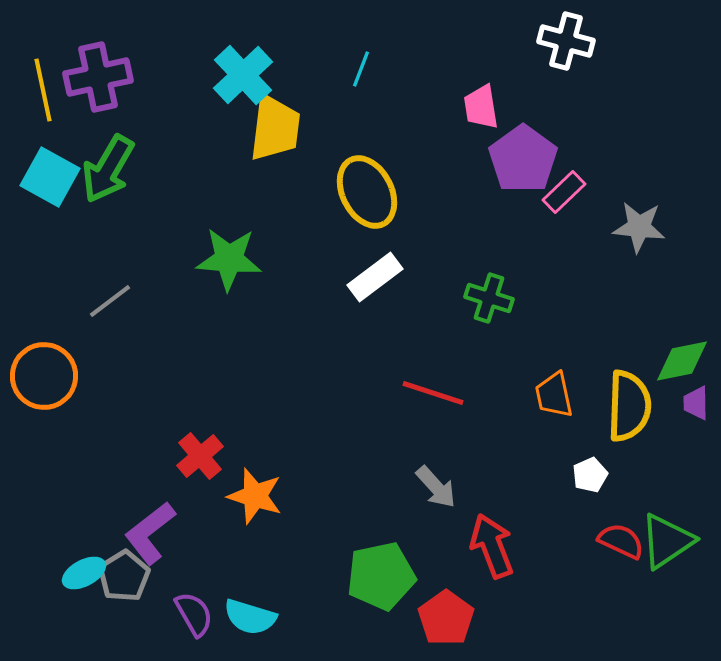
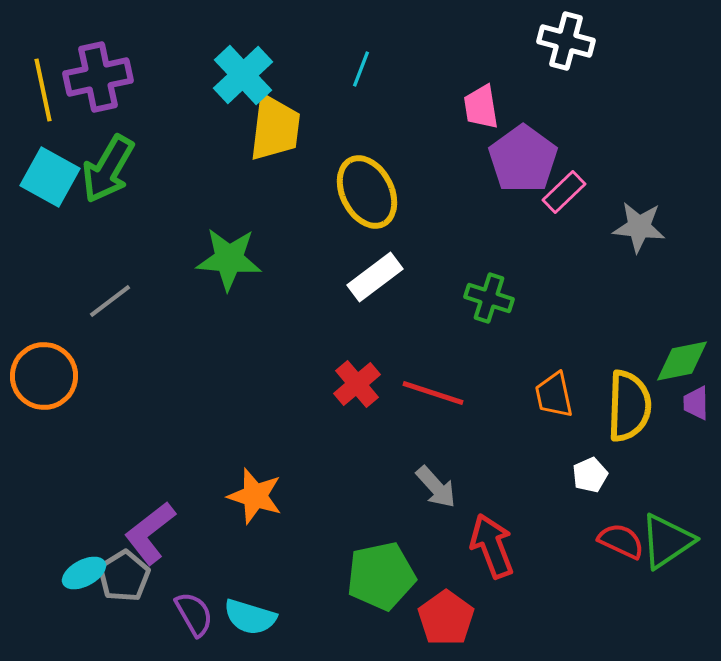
red cross: moved 157 px right, 72 px up
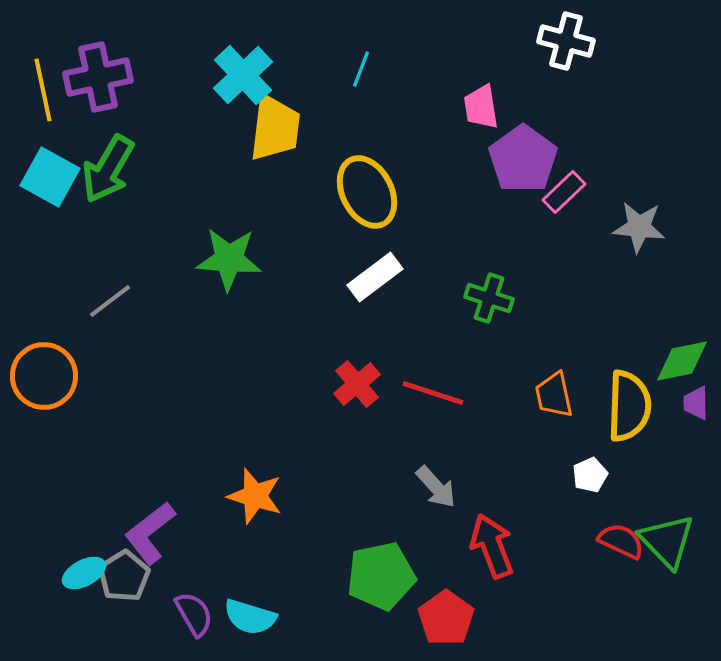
green triangle: rotated 40 degrees counterclockwise
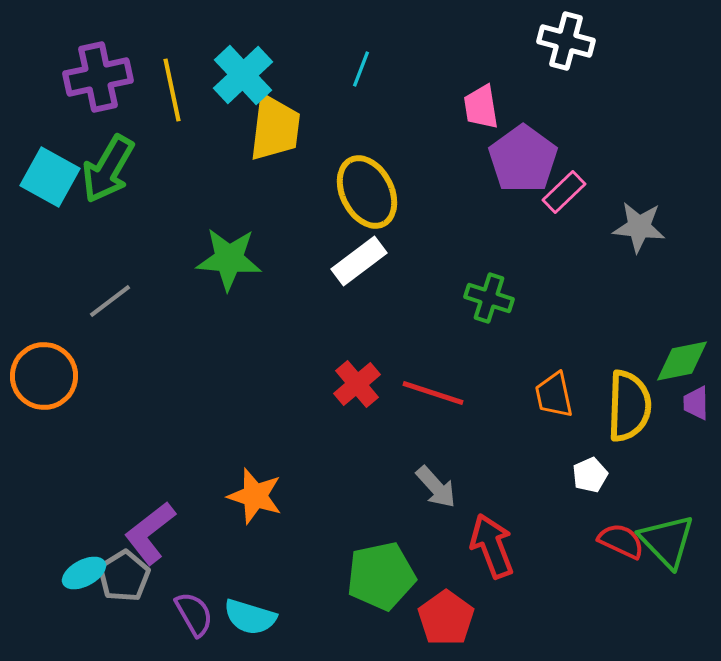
yellow line: moved 129 px right
white rectangle: moved 16 px left, 16 px up
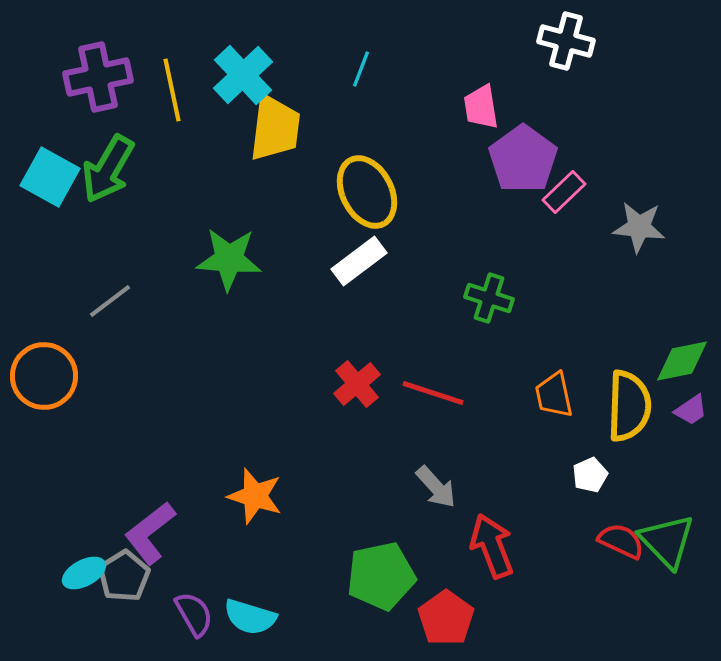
purple trapezoid: moved 5 px left, 7 px down; rotated 123 degrees counterclockwise
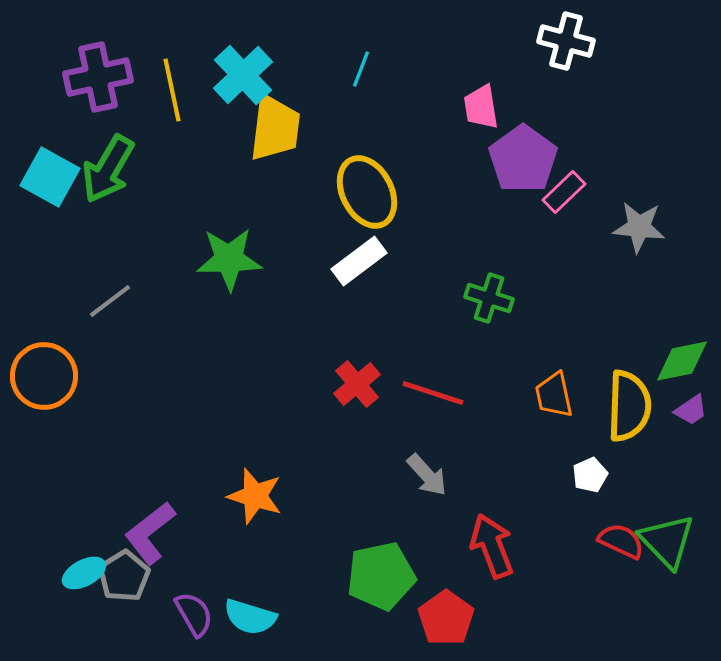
green star: rotated 6 degrees counterclockwise
gray arrow: moved 9 px left, 12 px up
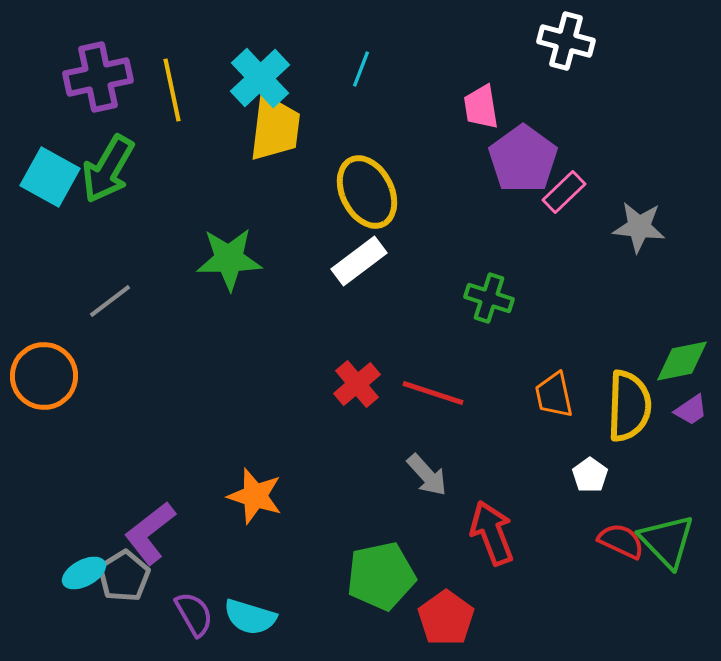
cyan cross: moved 17 px right, 3 px down
white pentagon: rotated 12 degrees counterclockwise
red arrow: moved 13 px up
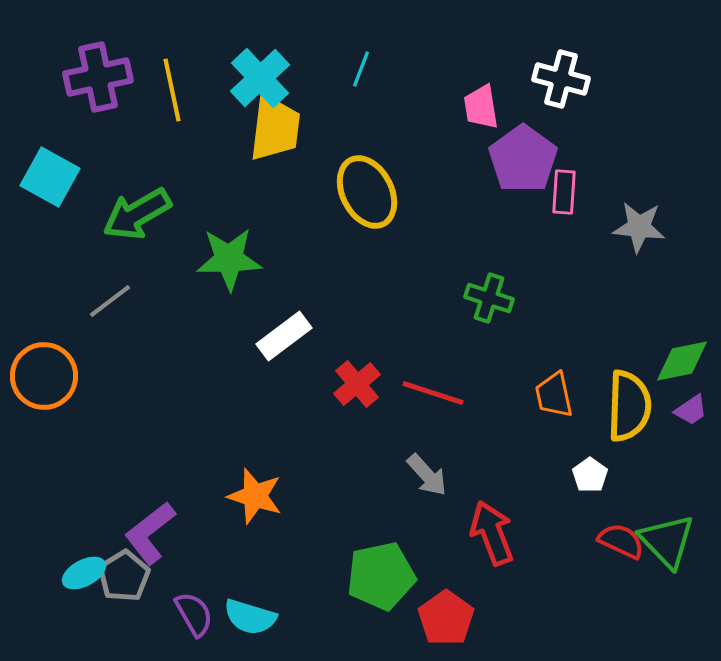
white cross: moved 5 px left, 38 px down
green arrow: moved 29 px right, 45 px down; rotated 30 degrees clockwise
pink rectangle: rotated 42 degrees counterclockwise
white rectangle: moved 75 px left, 75 px down
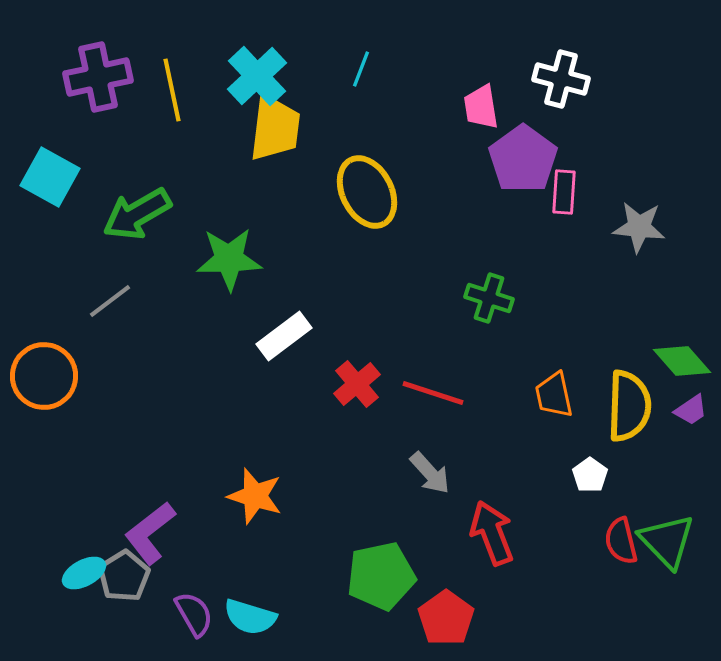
cyan cross: moved 3 px left, 2 px up
green diamond: rotated 60 degrees clockwise
gray arrow: moved 3 px right, 2 px up
red semicircle: rotated 129 degrees counterclockwise
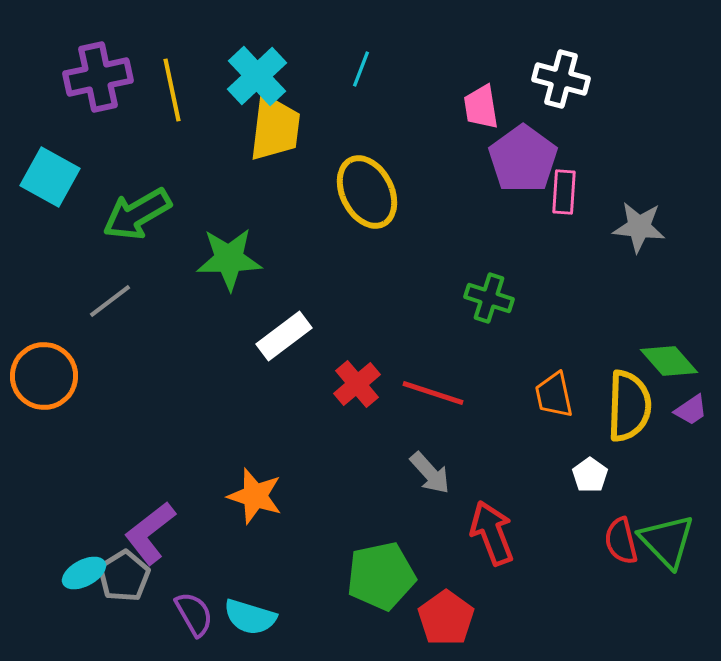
green diamond: moved 13 px left
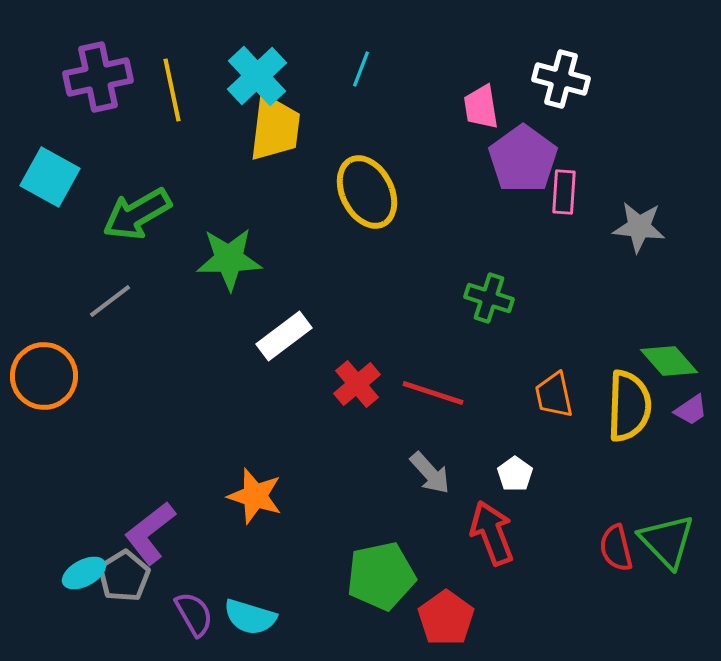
white pentagon: moved 75 px left, 1 px up
red semicircle: moved 5 px left, 7 px down
